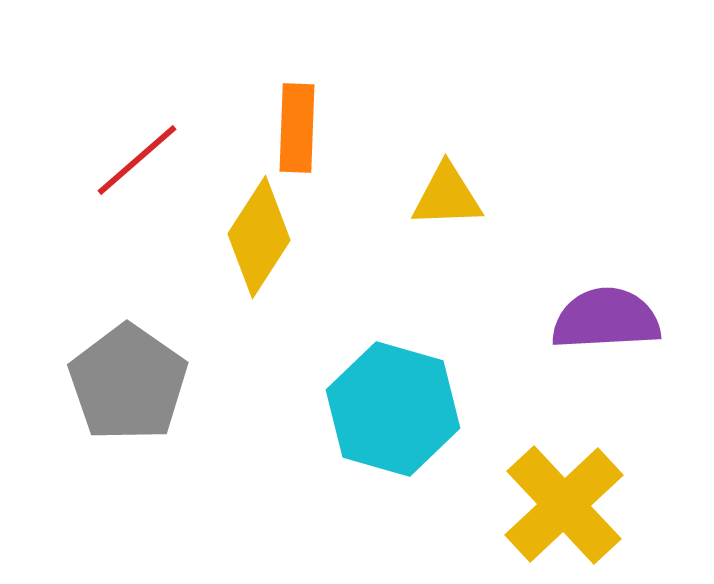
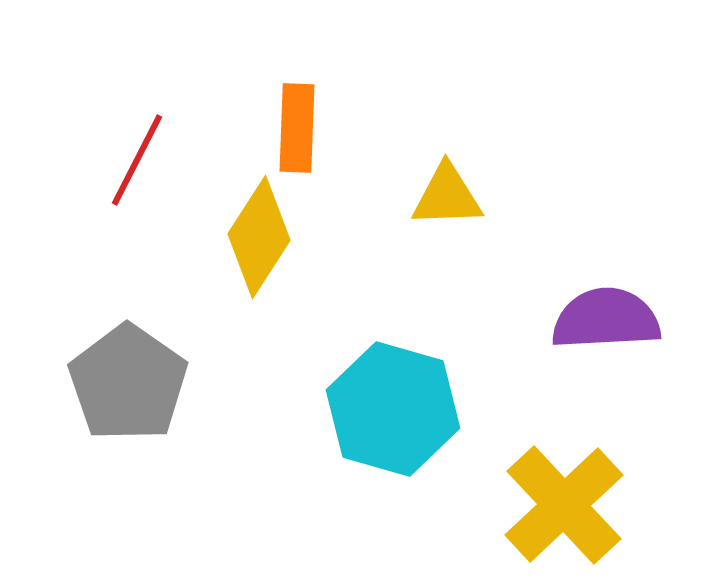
red line: rotated 22 degrees counterclockwise
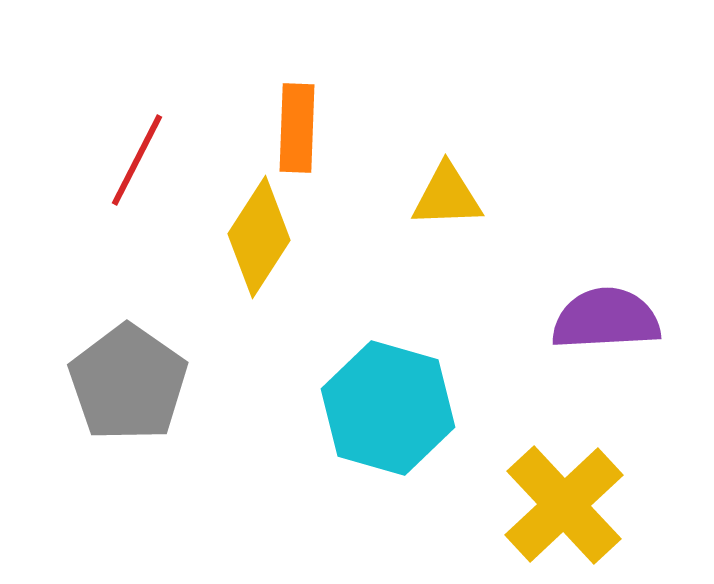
cyan hexagon: moved 5 px left, 1 px up
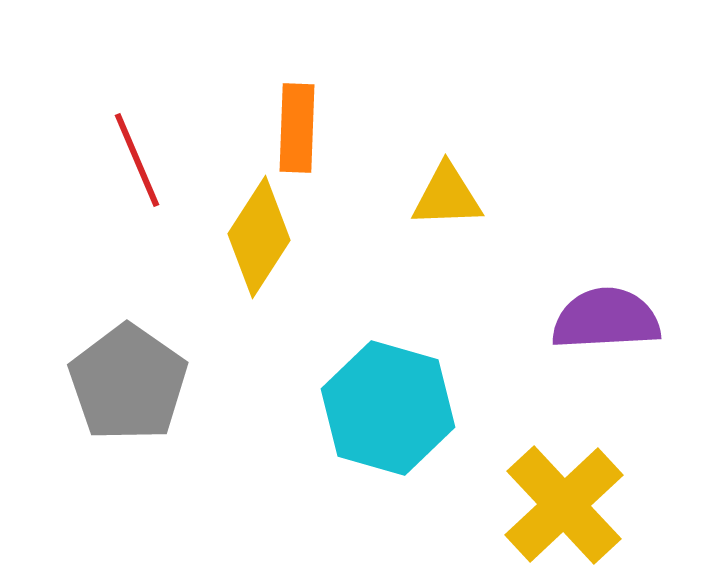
red line: rotated 50 degrees counterclockwise
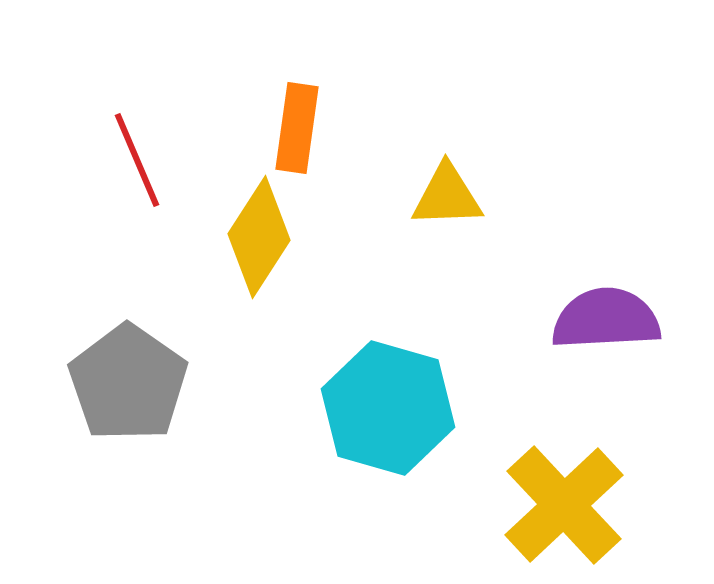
orange rectangle: rotated 6 degrees clockwise
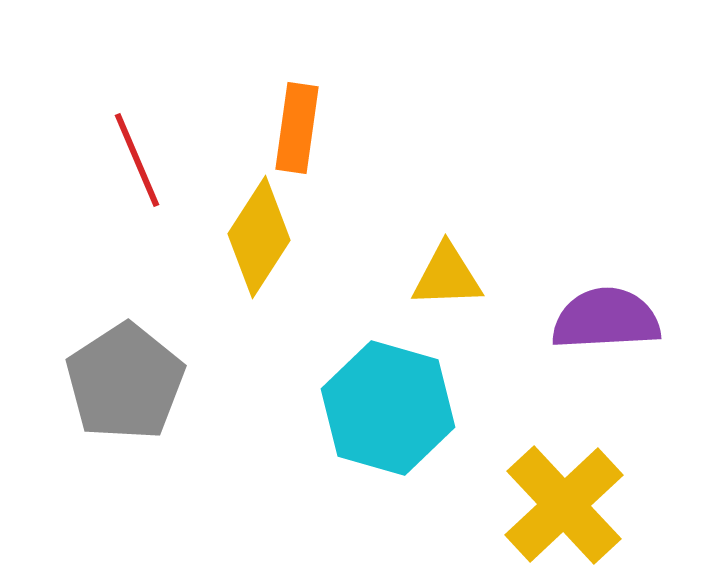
yellow triangle: moved 80 px down
gray pentagon: moved 3 px left, 1 px up; rotated 4 degrees clockwise
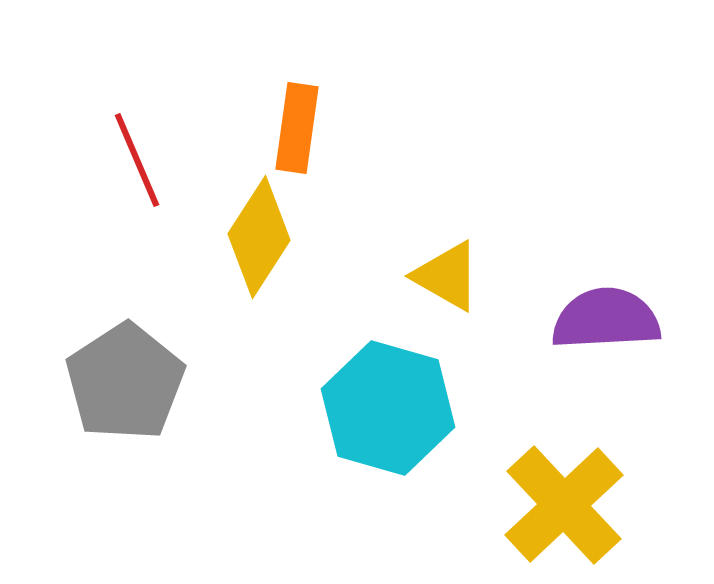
yellow triangle: rotated 32 degrees clockwise
